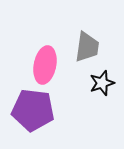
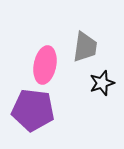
gray trapezoid: moved 2 px left
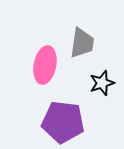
gray trapezoid: moved 3 px left, 4 px up
purple pentagon: moved 30 px right, 12 px down
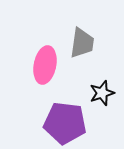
black star: moved 10 px down
purple pentagon: moved 2 px right, 1 px down
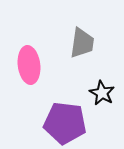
pink ellipse: moved 16 px left; rotated 18 degrees counterclockwise
black star: rotated 25 degrees counterclockwise
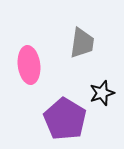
black star: rotated 25 degrees clockwise
purple pentagon: moved 4 px up; rotated 24 degrees clockwise
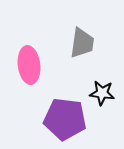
black star: rotated 25 degrees clockwise
purple pentagon: rotated 24 degrees counterclockwise
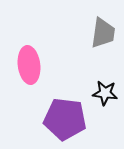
gray trapezoid: moved 21 px right, 10 px up
black star: moved 3 px right
